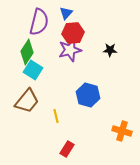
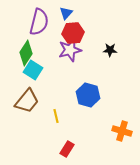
green diamond: moved 1 px left, 1 px down
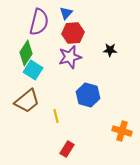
purple star: moved 7 px down
brown trapezoid: rotated 12 degrees clockwise
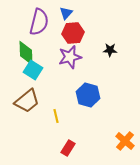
green diamond: rotated 35 degrees counterclockwise
orange cross: moved 3 px right, 10 px down; rotated 24 degrees clockwise
red rectangle: moved 1 px right, 1 px up
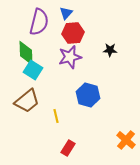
orange cross: moved 1 px right, 1 px up
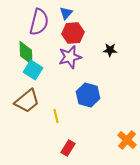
orange cross: moved 1 px right
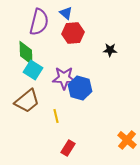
blue triangle: rotated 32 degrees counterclockwise
purple star: moved 6 px left, 21 px down; rotated 15 degrees clockwise
blue hexagon: moved 8 px left, 7 px up
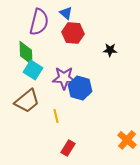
red hexagon: rotated 10 degrees clockwise
